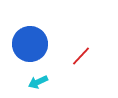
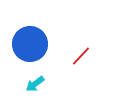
cyan arrow: moved 3 px left, 2 px down; rotated 12 degrees counterclockwise
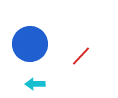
cyan arrow: rotated 36 degrees clockwise
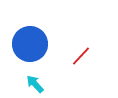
cyan arrow: rotated 48 degrees clockwise
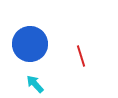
red line: rotated 60 degrees counterclockwise
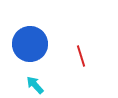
cyan arrow: moved 1 px down
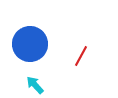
red line: rotated 45 degrees clockwise
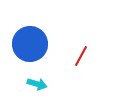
cyan arrow: moved 2 px right, 1 px up; rotated 150 degrees clockwise
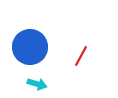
blue circle: moved 3 px down
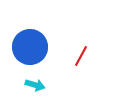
cyan arrow: moved 2 px left, 1 px down
